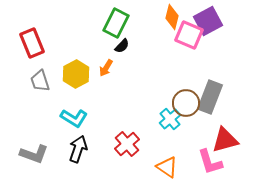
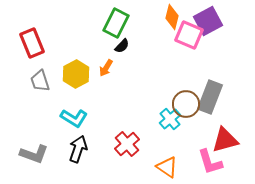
brown circle: moved 1 px down
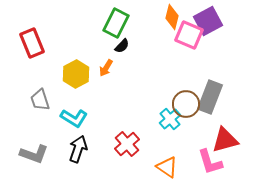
gray trapezoid: moved 19 px down
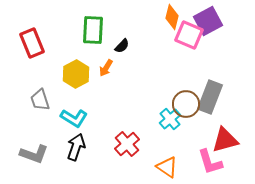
green rectangle: moved 23 px left, 7 px down; rotated 24 degrees counterclockwise
black arrow: moved 2 px left, 2 px up
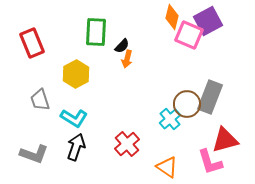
green rectangle: moved 3 px right, 2 px down
orange arrow: moved 21 px right, 9 px up; rotated 18 degrees counterclockwise
brown circle: moved 1 px right
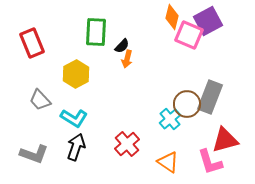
gray trapezoid: rotated 25 degrees counterclockwise
orange triangle: moved 1 px right, 5 px up
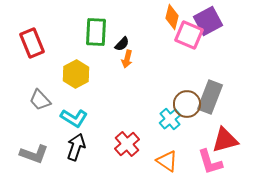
black semicircle: moved 2 px up
orange triangle: moved 1 px left, 1 px up
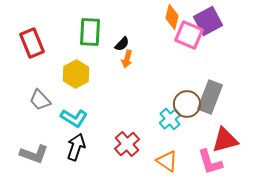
green rectangle: moved 6 px left
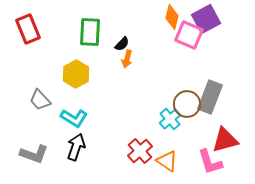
purple square: moved 2 px left, 2 px up
red rectangle: moved 4 px left, 14 px up
red cross: moved 13 px right, 7 px down
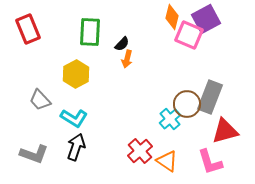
red triangle: moved 9 px up
